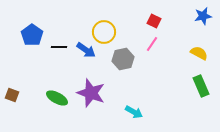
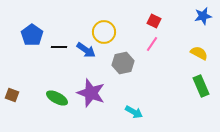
gray hexagon: moved 4 px down
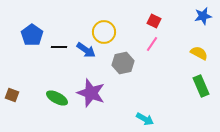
cyan arrow: moved 11 px right, 7 px down
